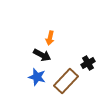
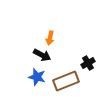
brown rectangle: rotated 25 degrees clockwise
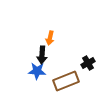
black arrow: rotated 66 degrees clockwise
blue star: moved 6 px up; rotated 12 degrees counterclockwise
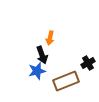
black arrow: rotated 24 degrees counterclockwise
blue star: rotated 18 degrees counterclockwise
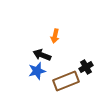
orange arrow: moved 5 px right, 2 px up
black arrow: rotated 132 degrees clockwise
black cross: moved 2 px left, 4 px down
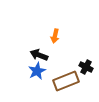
black arrow: moved 3 px left
black cross: rotated 32 degrees counterclockwise
blue star: rotated 12 degrees counterclockwise
